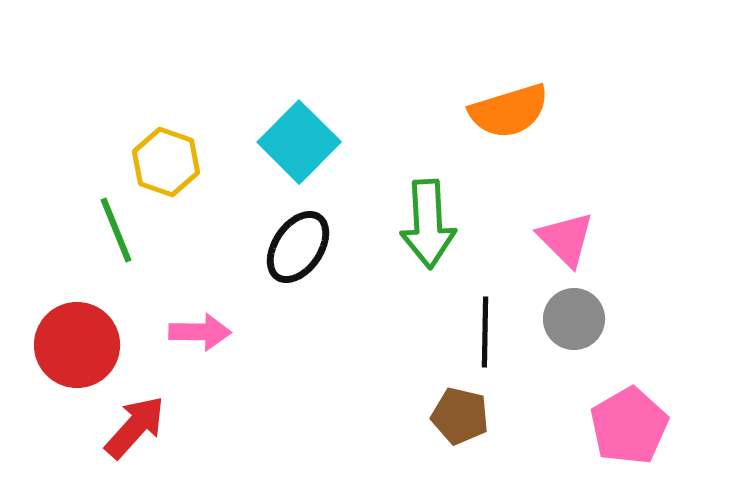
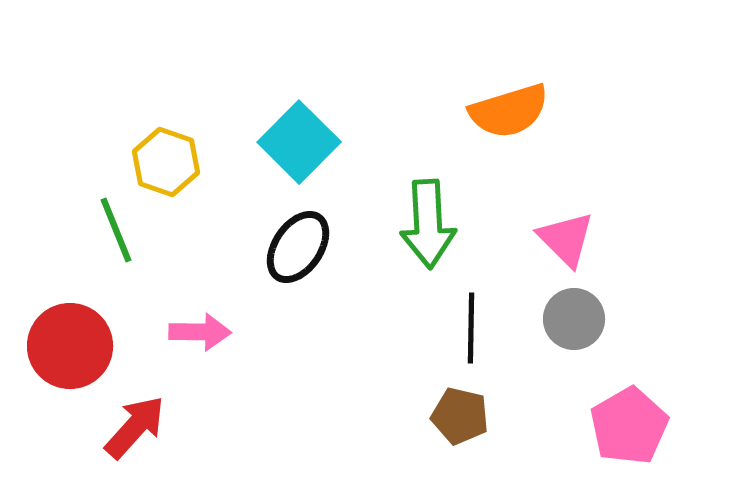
black line: moved 14 px left, 4 px up
red circle: moved 7 px left, 1 px down
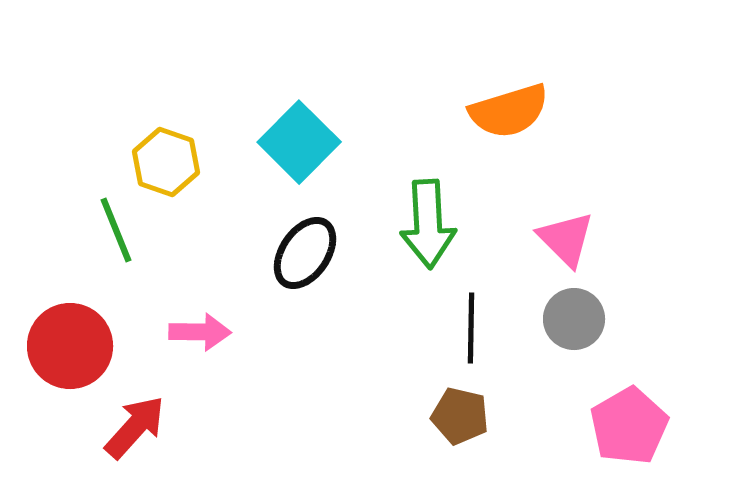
black ellipse: moved 7 px right, 6 px down
